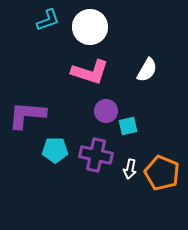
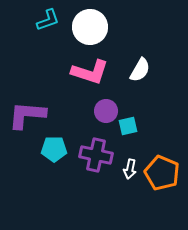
white semicircle: moved 7 px left
cyan pentagon: moved 1 px left, 1 px up
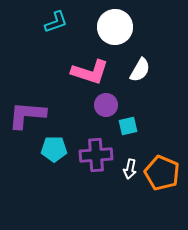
cyan L-shape: moved 8 px right, 2 px down
white circle: moved 25 px right
purple circle: moved 6 px up
purple cross: rotated 16 degrees counterclockwise
